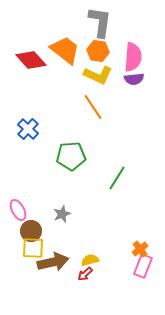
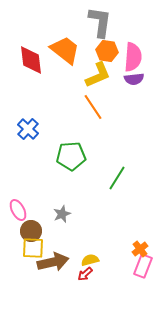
orange hexagon: moved 9 px right
red diamond: rotated 36 degrees clockwise
yellow L-shape: rotated 48 degrees counterclockwise
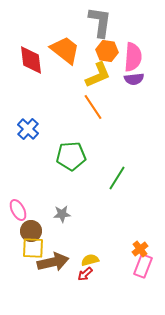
gray star: rotated 18 degrees clockwise
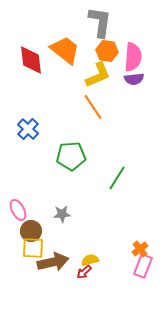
red arrow: moved 1 px left, 2 px up
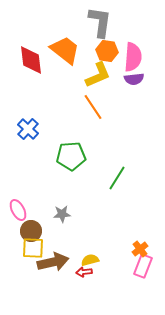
red arrow: rotated 35 degrees clockwise
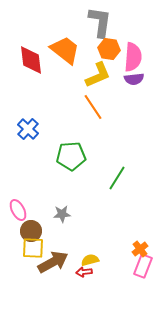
orange hexagon: moved 2 px right, 2 px up
brown arrow: rotated 16 degrees counterclockwise
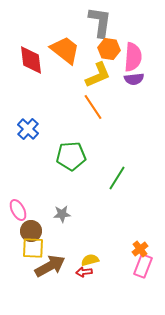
brown arrow: moved 3 px left, 4 px down
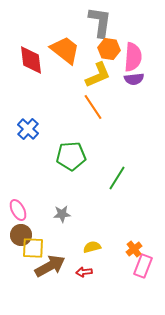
brown circle: moved 10 px left, 4 px down
orange cross: moved 6 px left
yellow semicircle: moved 2 px right, 13 px up
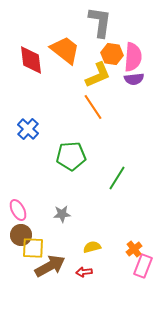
orange hexagon: moved 3 px right, 5 px down
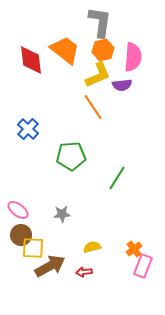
orange hexagon: moved 9 px left, 4 px up; rotated 20 degrees counterclockwise
purple semicircle: moved 12 px left, 6 px down
pink ellipse: rotated 25 degrees counterclockwise
